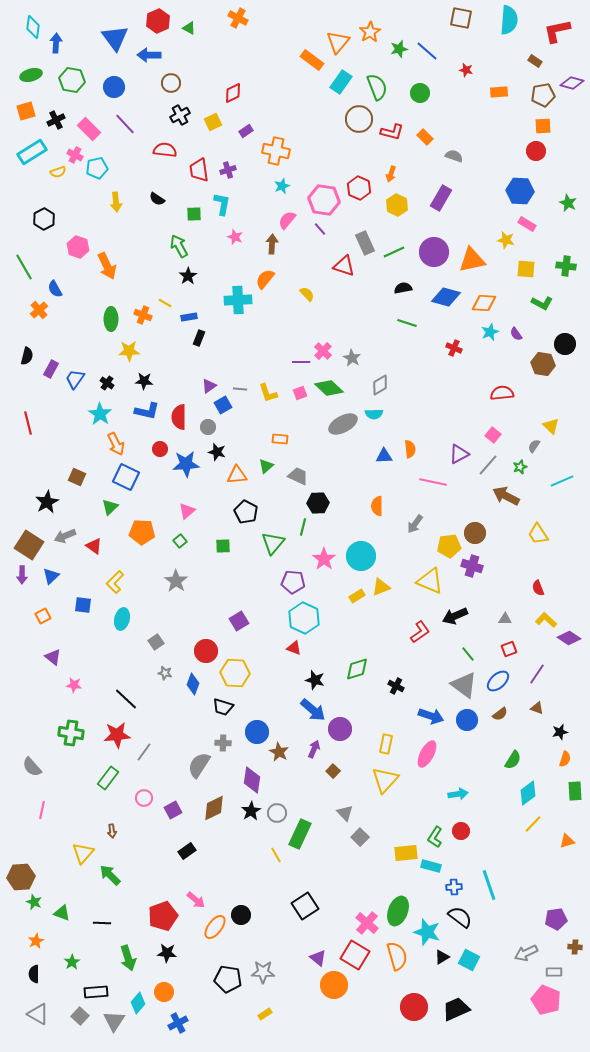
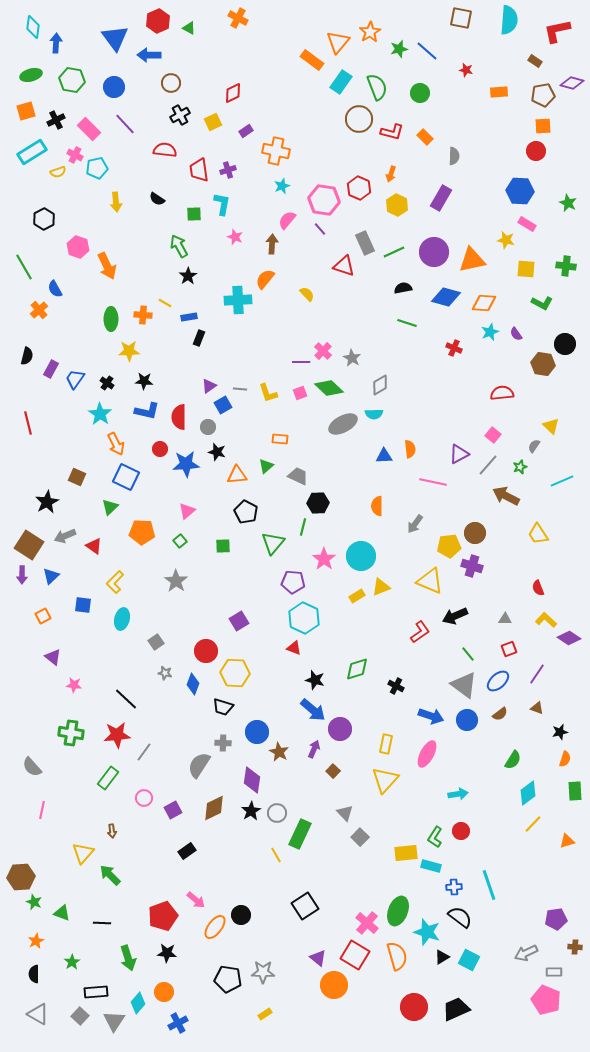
gray semicircle at (454, 156): rotated 72 degrees clockwise
orange cross at (143, 315): rotated 18 degrees counterclockwise
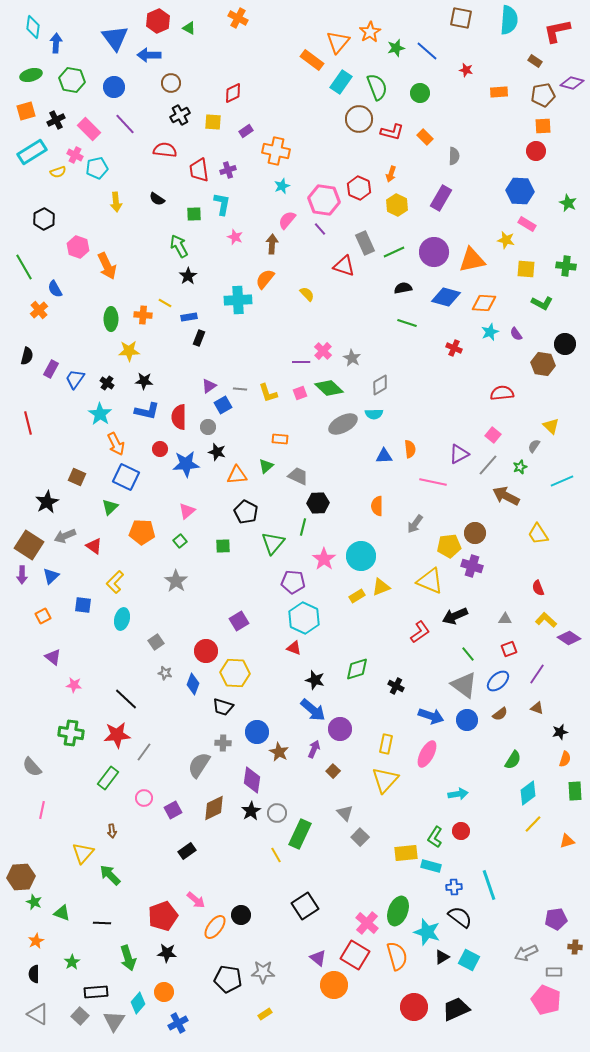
green star at (399, 49): moved 3 px left, 1 px up
yellow square at (213, 122): rotated 30 degrees clockwise
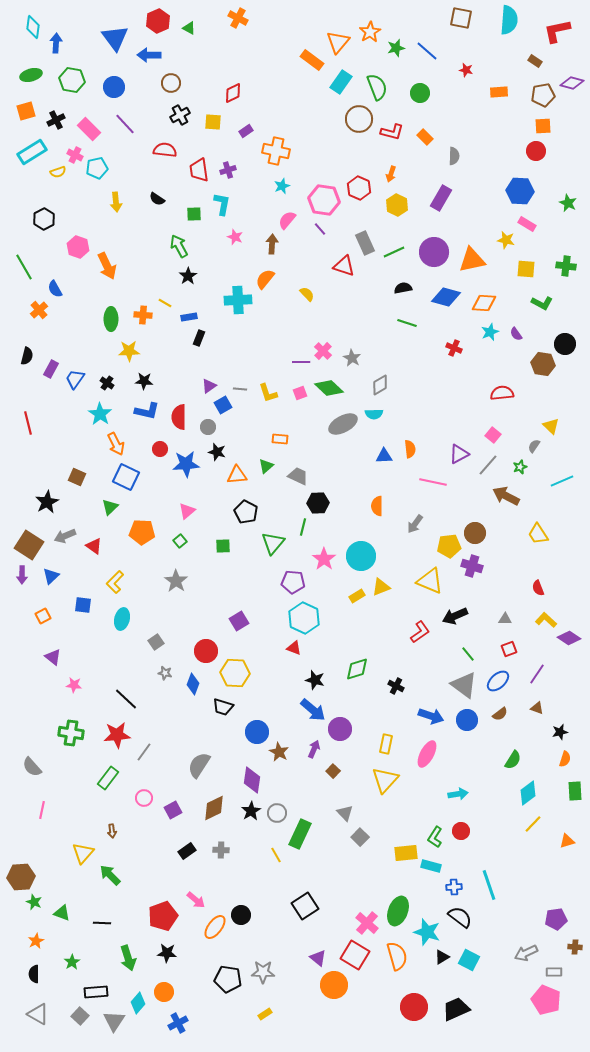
gray cross at (223, 743): moved 2 px left, 107 px down
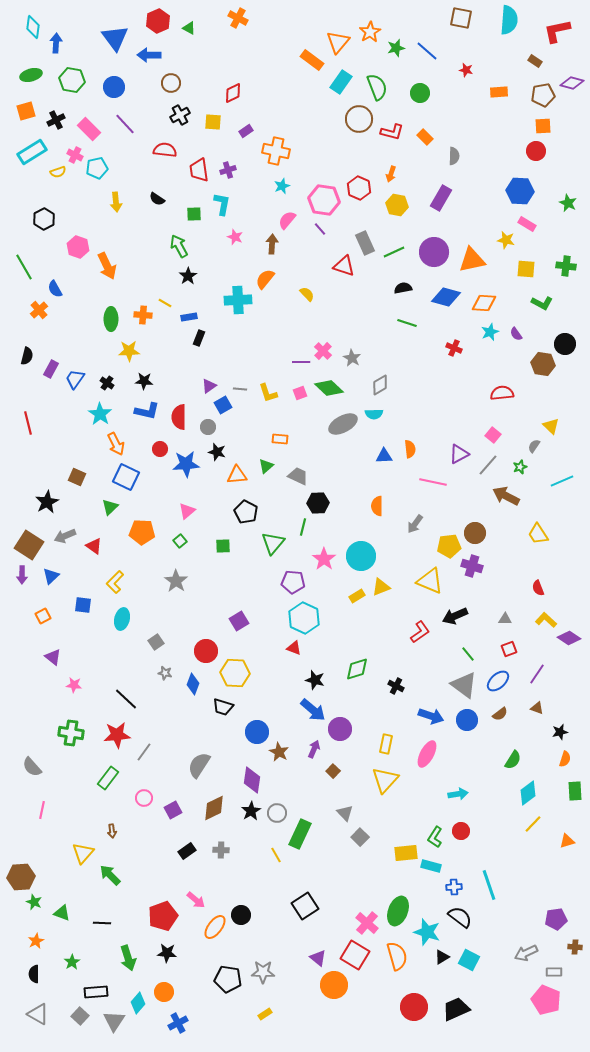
yellow hexagon at (397, 205): rotated 15 degrees counterclockwise
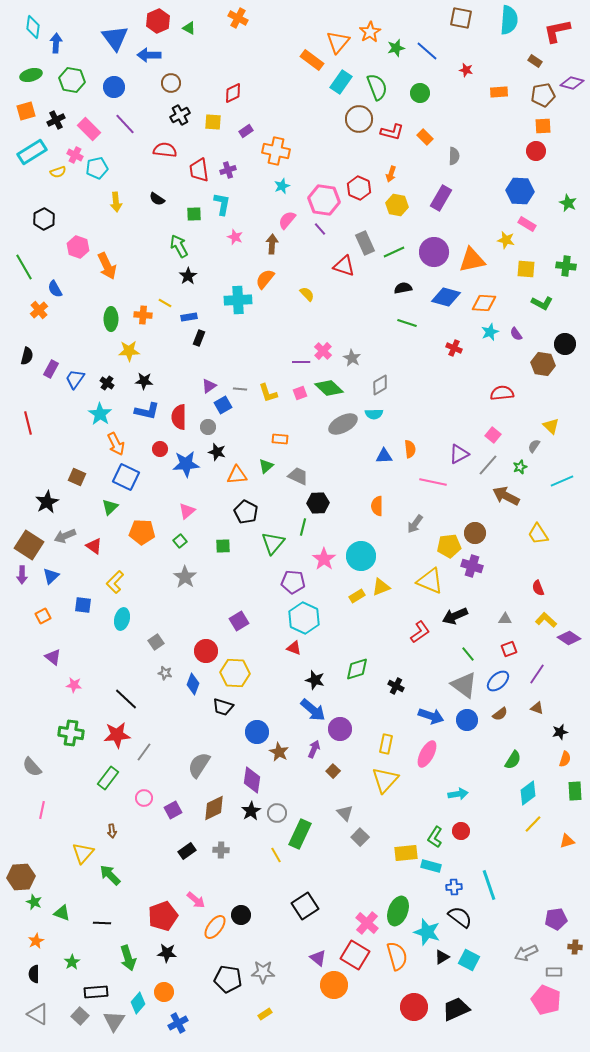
gray star at (176, 581): moved 9 px right, 4 px up
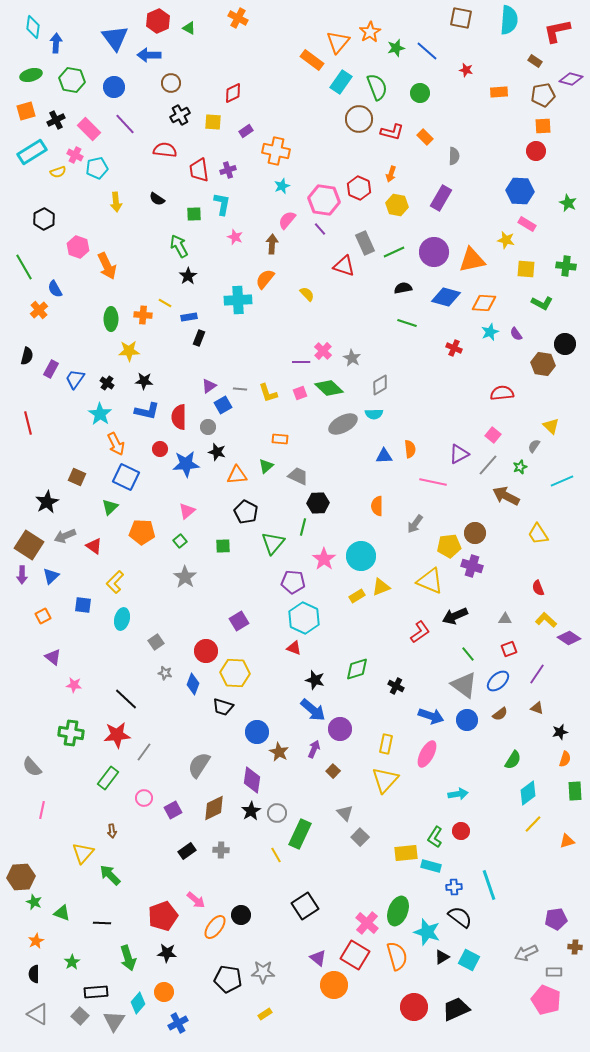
purple diamond at (572, 83): moved 1 px left, 4 px up
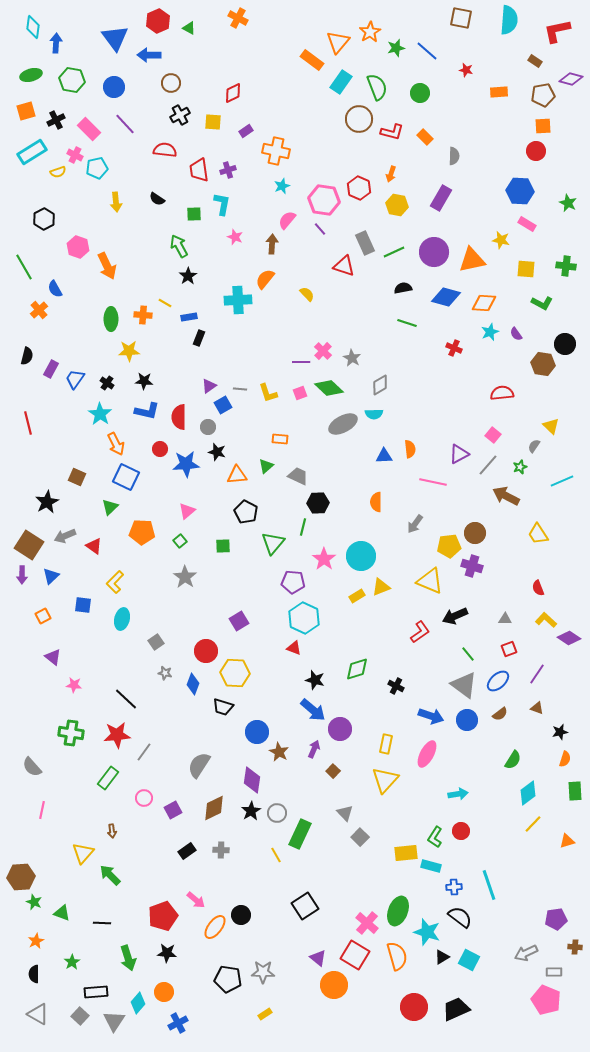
yellow star at (506, 240): moved 5 px left
orange semicircle at (377, 506): moved 1 px left, 4 px up
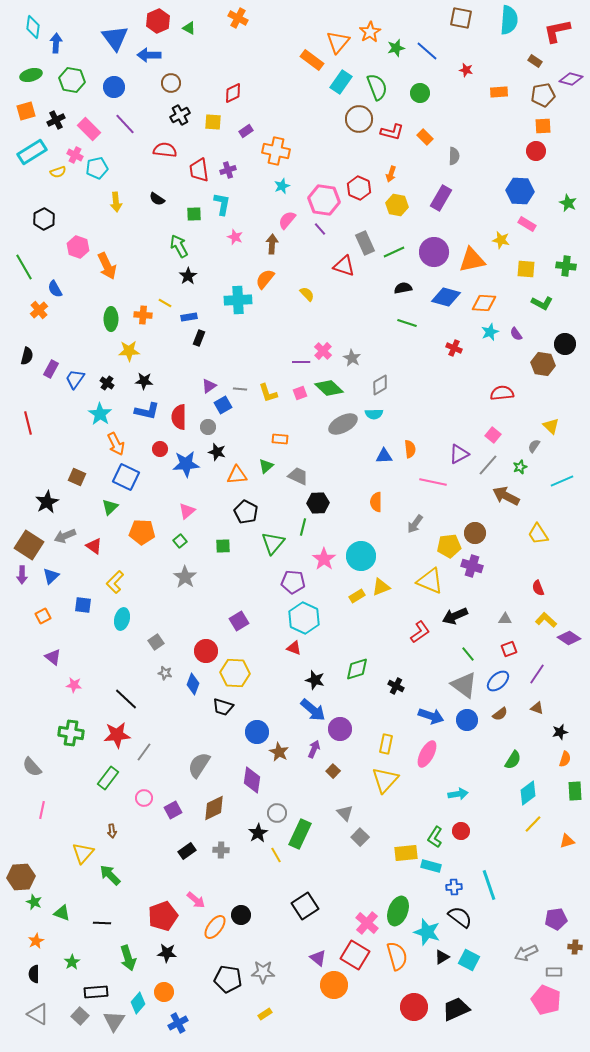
black star at (251, 811): moved 7 px right, 22 px down
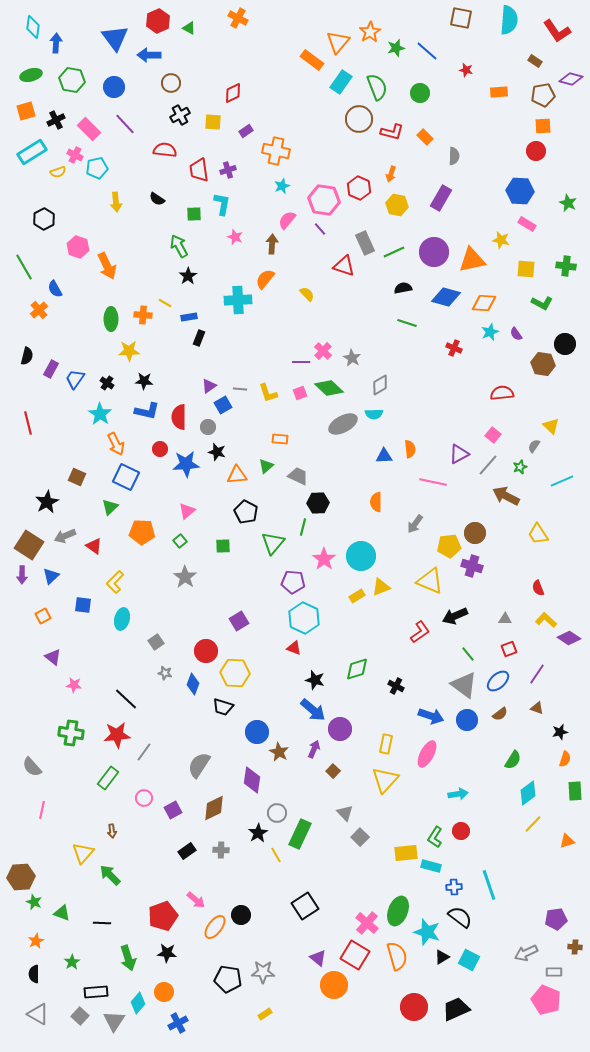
red L-shape at (557, 31): rotated 112 degrees counterclockwise
